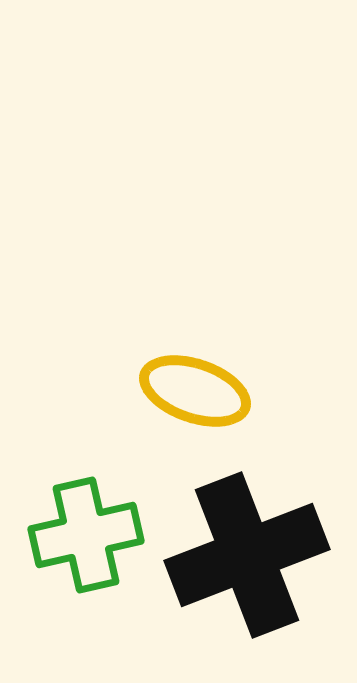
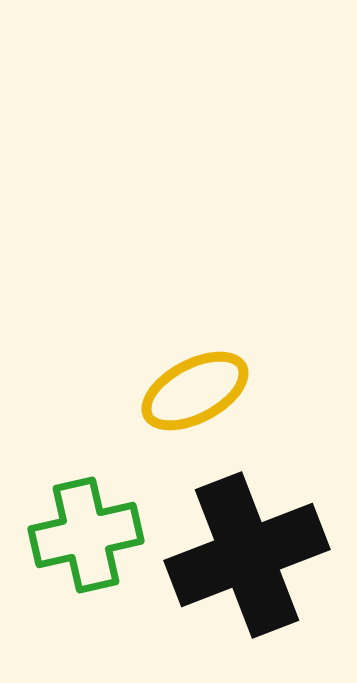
yellow ellipse: rotated 47 degrees counterclockwise
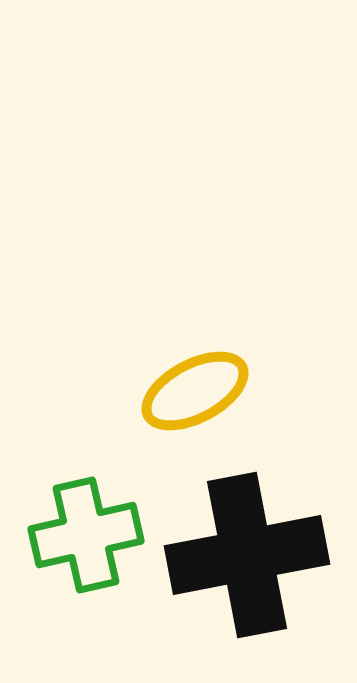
black cross: rotated 10 degrees clockwise
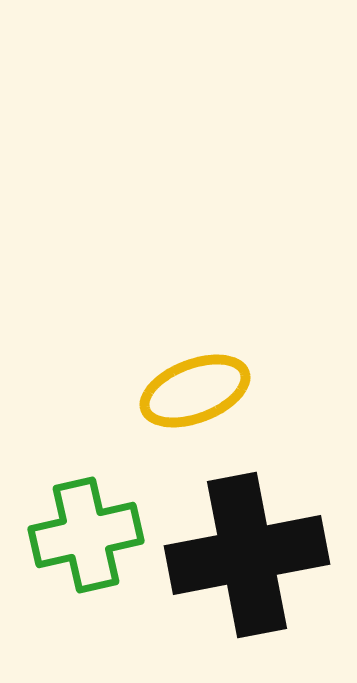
yellow ellipse: rotated 7 degrees clockwise
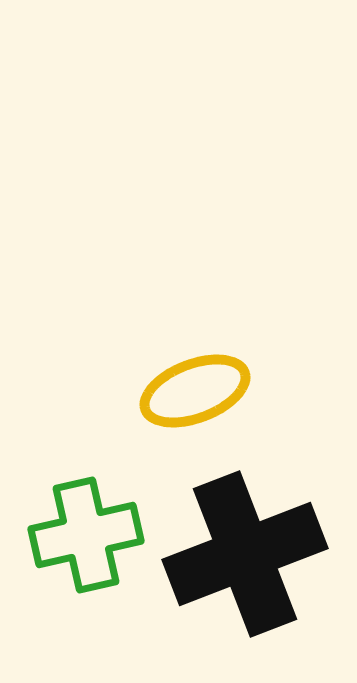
black cross: moved 2 px left, 1 px up; rotated 10 degrees counterclockwise
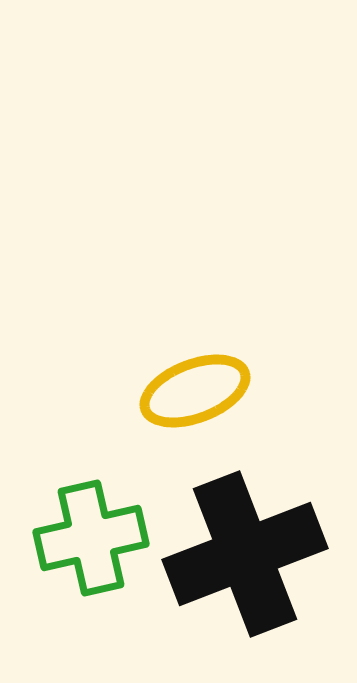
green cross: moved 5 px right, 3 px down
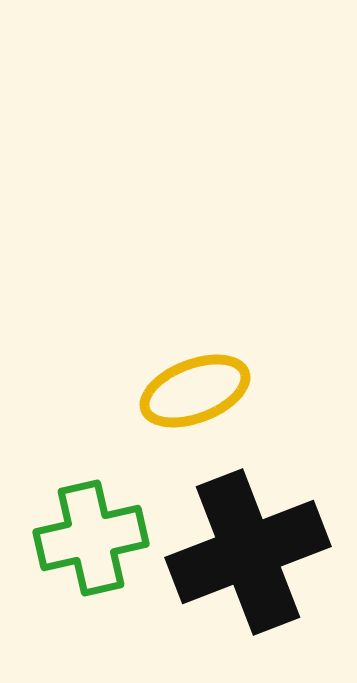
black cross: moved 3 px right, 2 px up
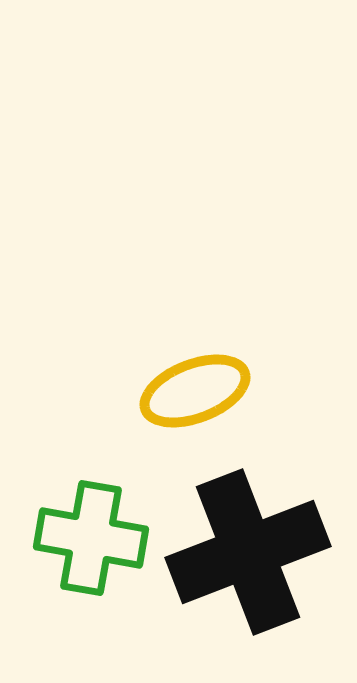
green cross: rotated 23 degrees clockwise
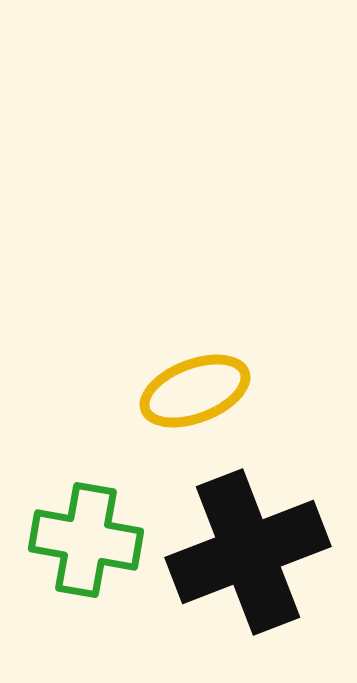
green cross: moved 5 px left, 2 px down
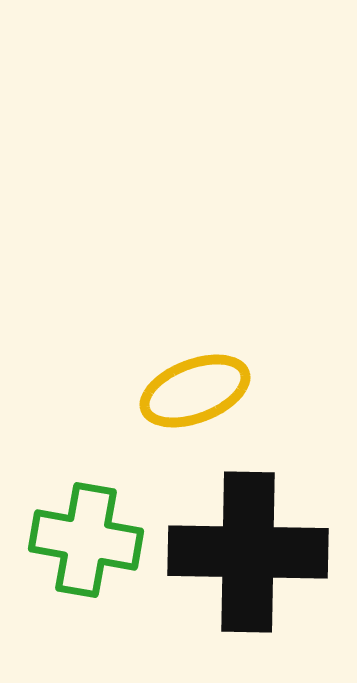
black cross: rotated 22 degrees clockwise
